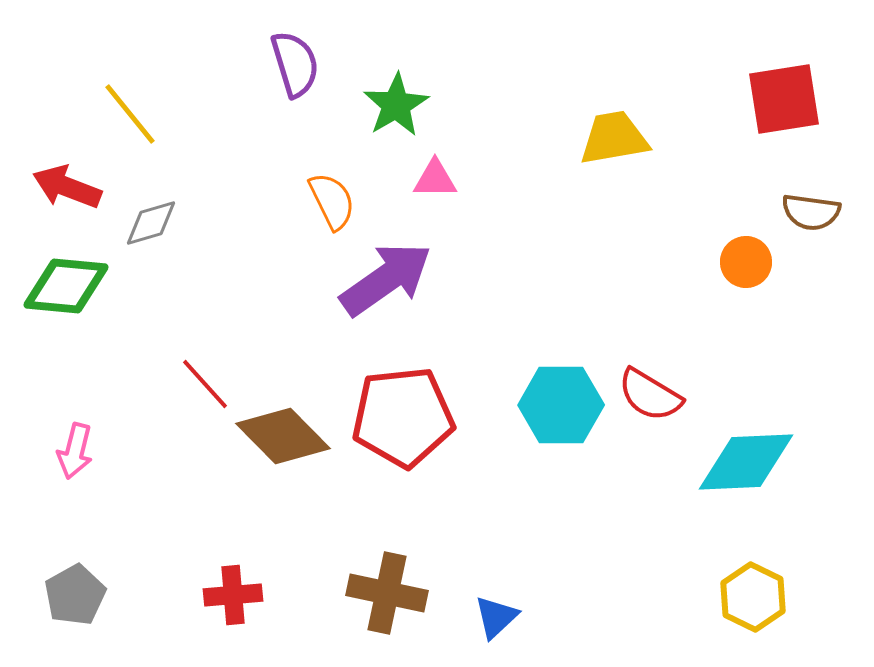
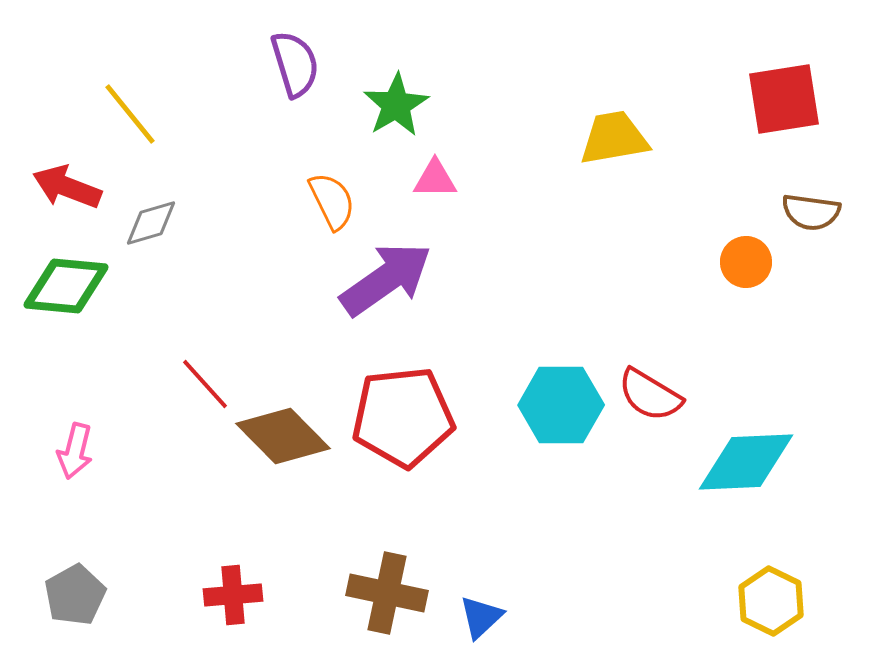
yellow hexagon: moved 18 px right, 4 px down
blue triangle: moved 15 px left
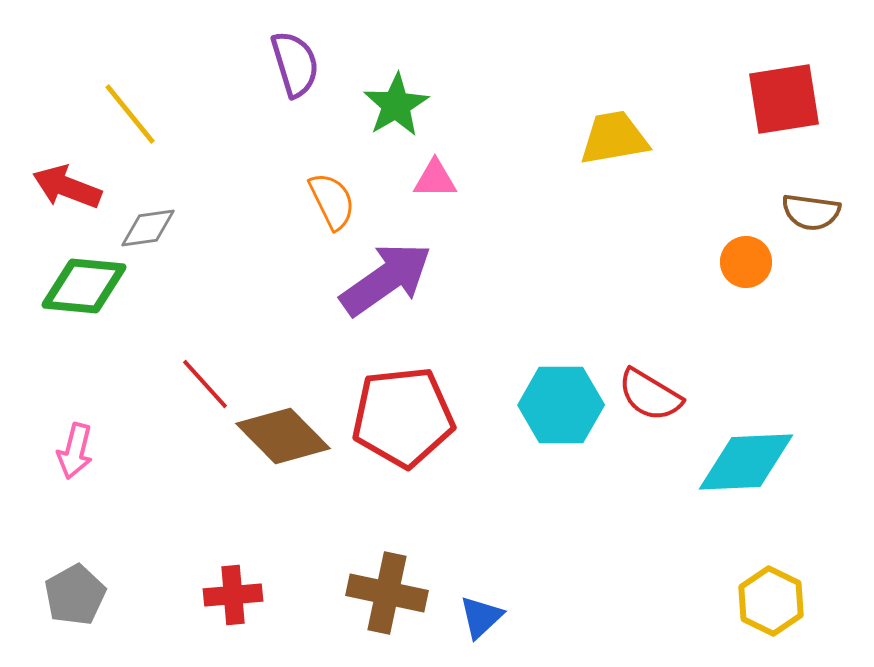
gray diamond: moved 3 px left, 5 px down; rotated 8 degrees clockwise
green diamond: moved 18 px right
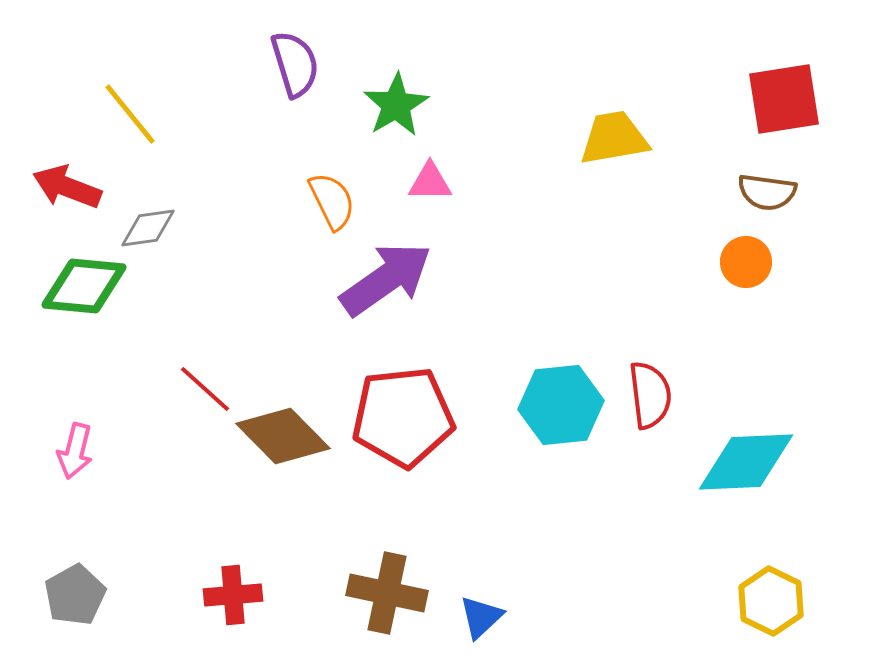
pink triangle: moved 5 px left, 3 px down
brown semicircle: moved 44 px left, 20 px up
red line: moved 5 px down; rotated 6 degrees counterclockwise
red semicircle: rotated 128 degrees counterclockwise
cyan hexagon: rotated 6 degrees counterclockwise
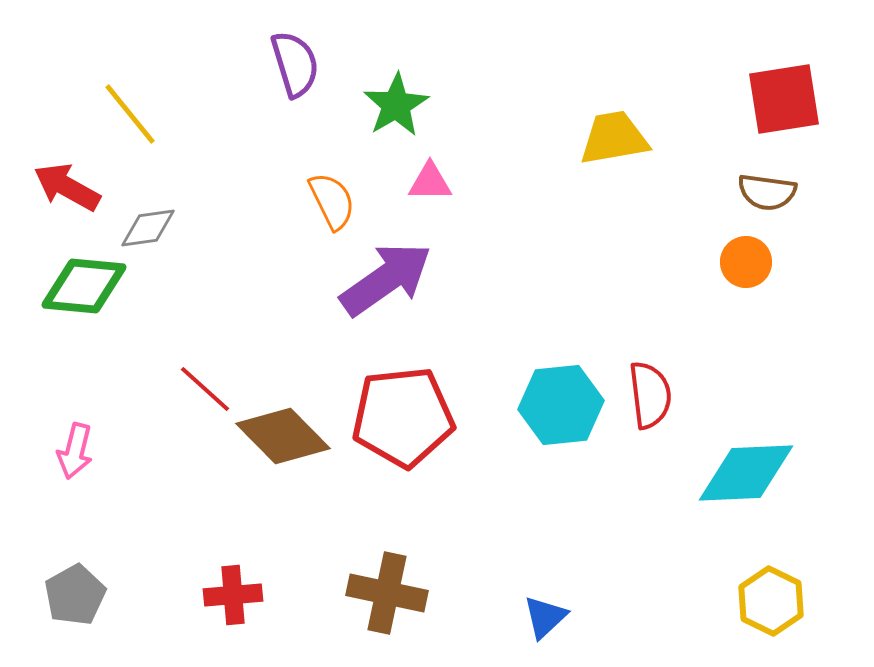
red arrow: rotated 8 degrees clockwise
cyan diamond: moved 11 px down
blue triangle: moved 64 px right
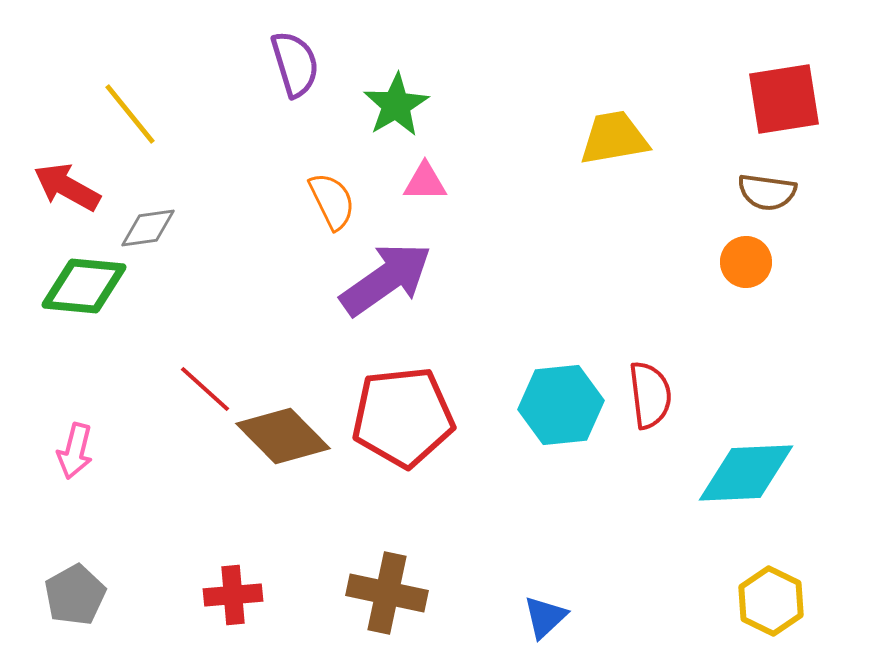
pink triangle: moved 5 px left
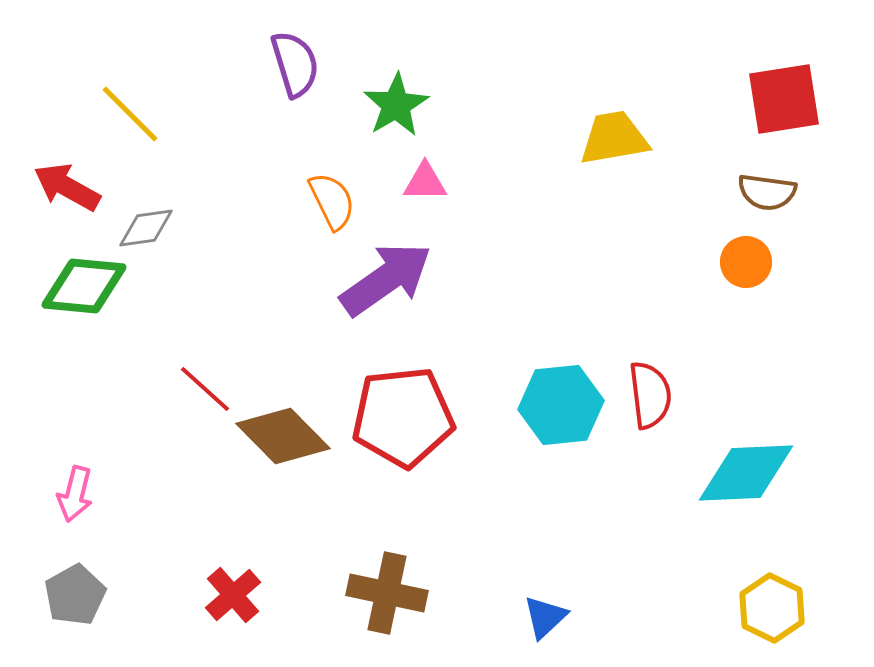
yellow line: rotated 6 degrees counterclockwise
gray diamond: moved 2 px left
pink arrow: moved 43 px down
red cross: rotated 36 degrees counterclockwise
yellow hexagon: moved 1 px right, 7 px down
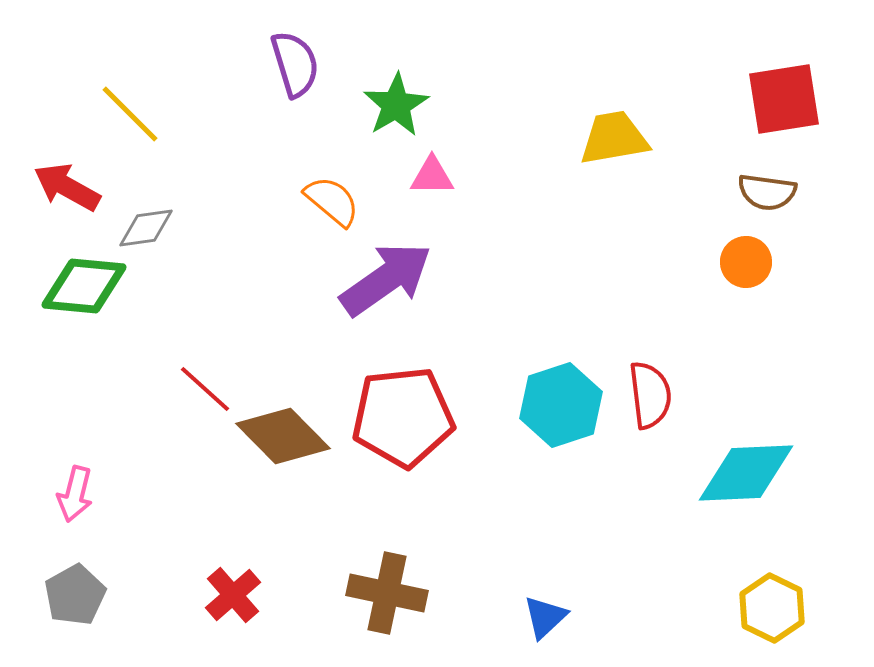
pink triangle: moved 7 px right, 6 px up
orange semicircle: rotated 24 degrees counterclockwise
cyan hexagon: rotated 12 degrees counterclockwise
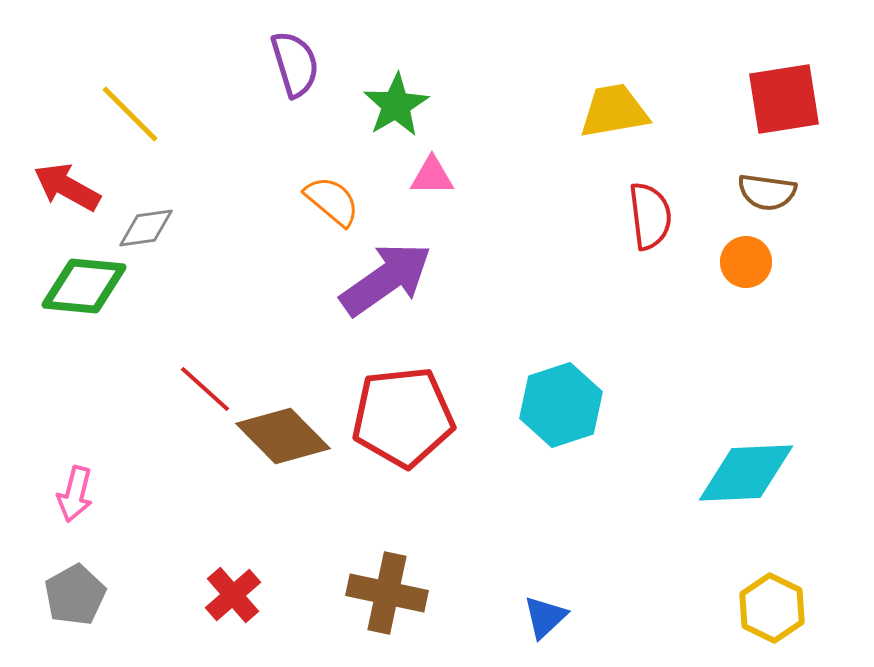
yellow trapezoid: moved 27 px up
red semicircle: moved 179 px up
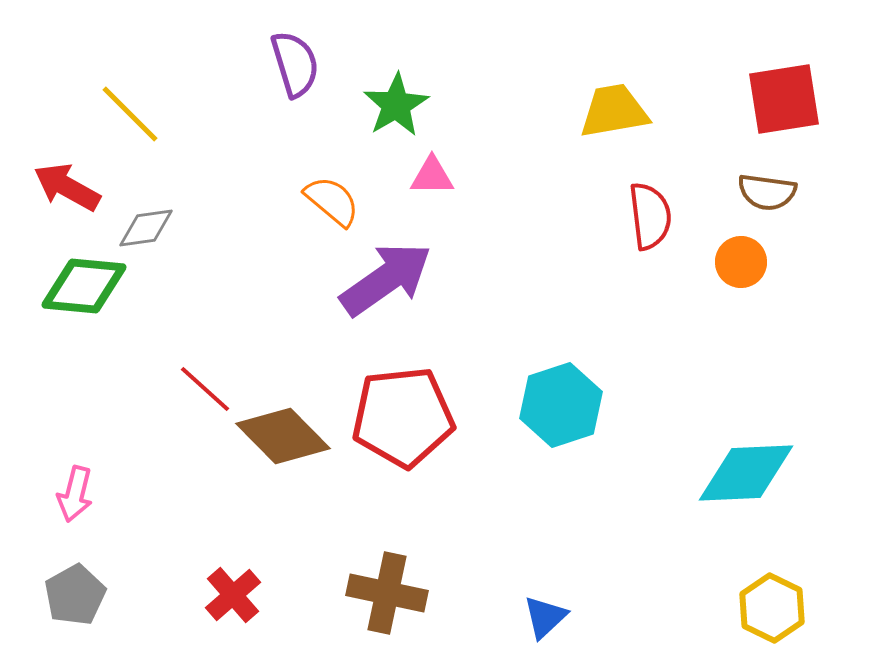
orange circle: moved 5 px left
